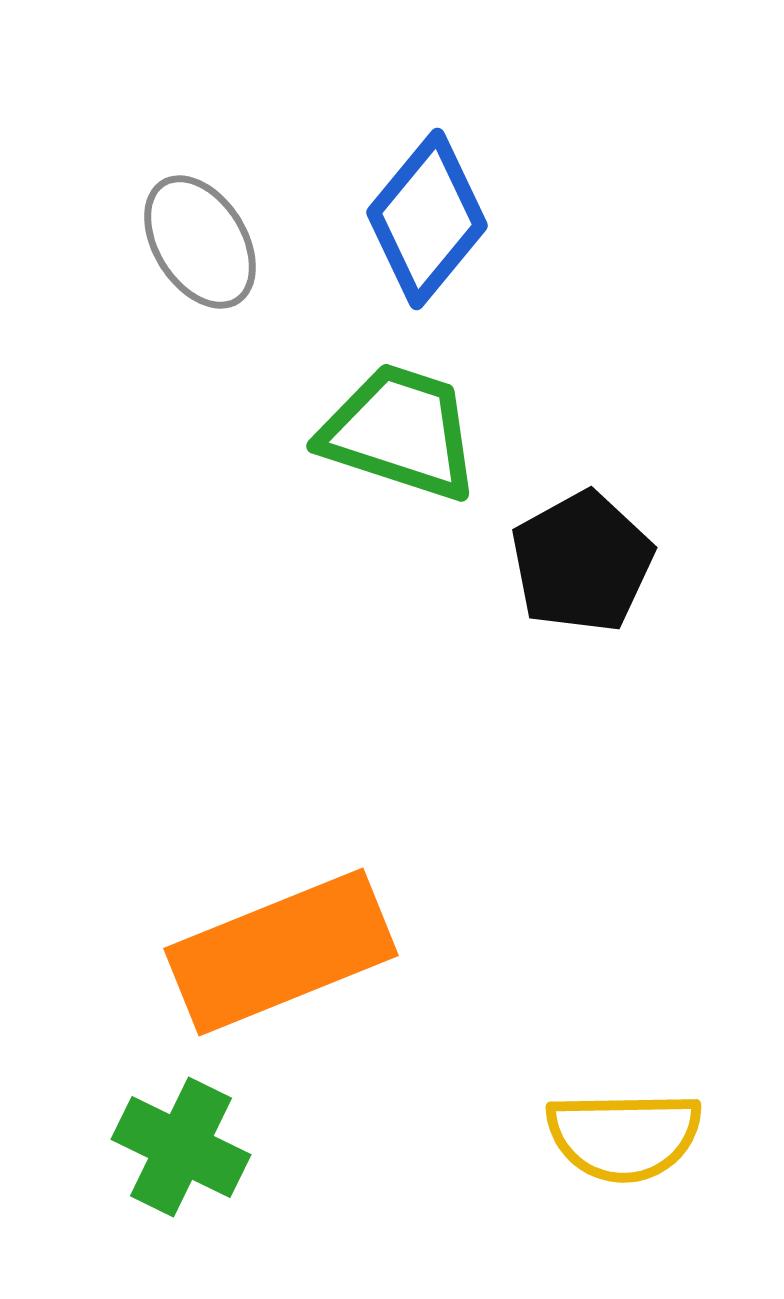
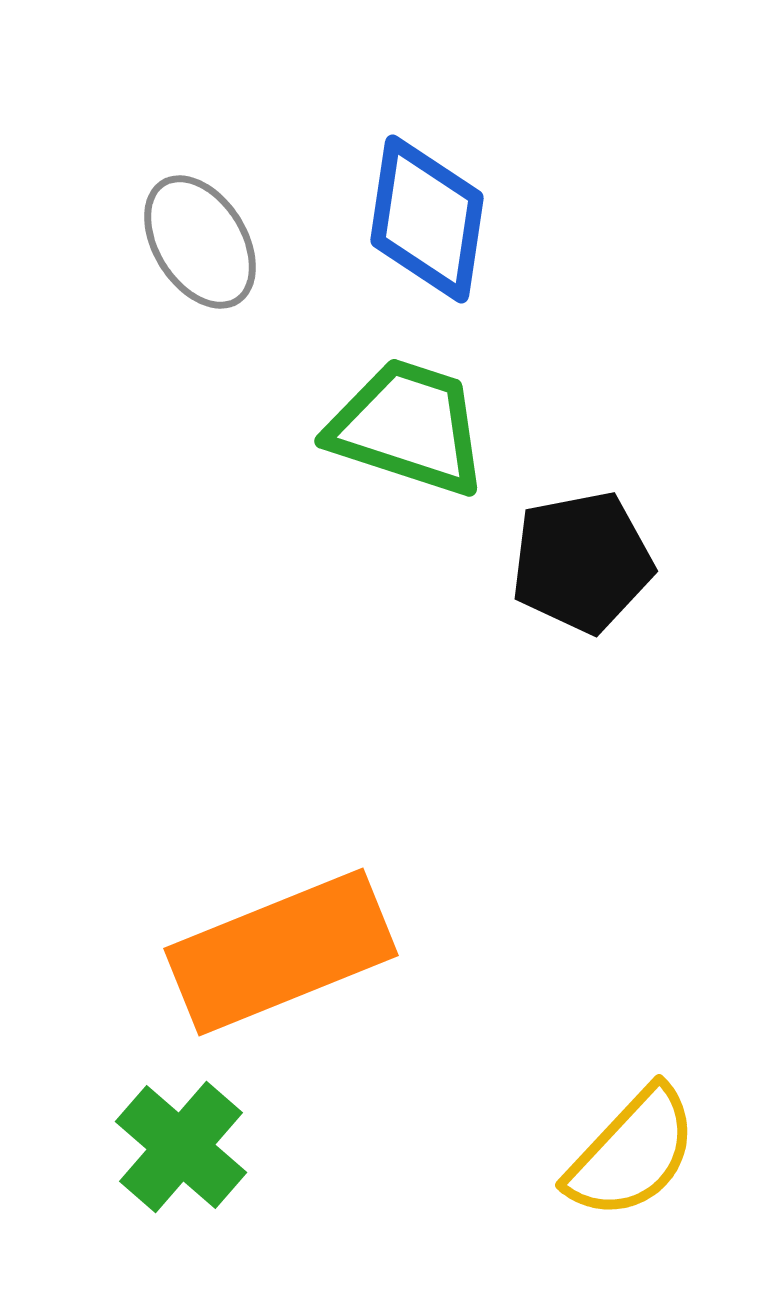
blue diamond: rotated 31 degrees counterclockwise
green trapezoid: moved 8 px right, 5 px up
black pentagon: rotated 18 degrees clockwise
yellow semicircle: moved 8 px right, 17 px down; rotated 46 degrees counterclockwise
green cross: rotated 15 degrees clockwise
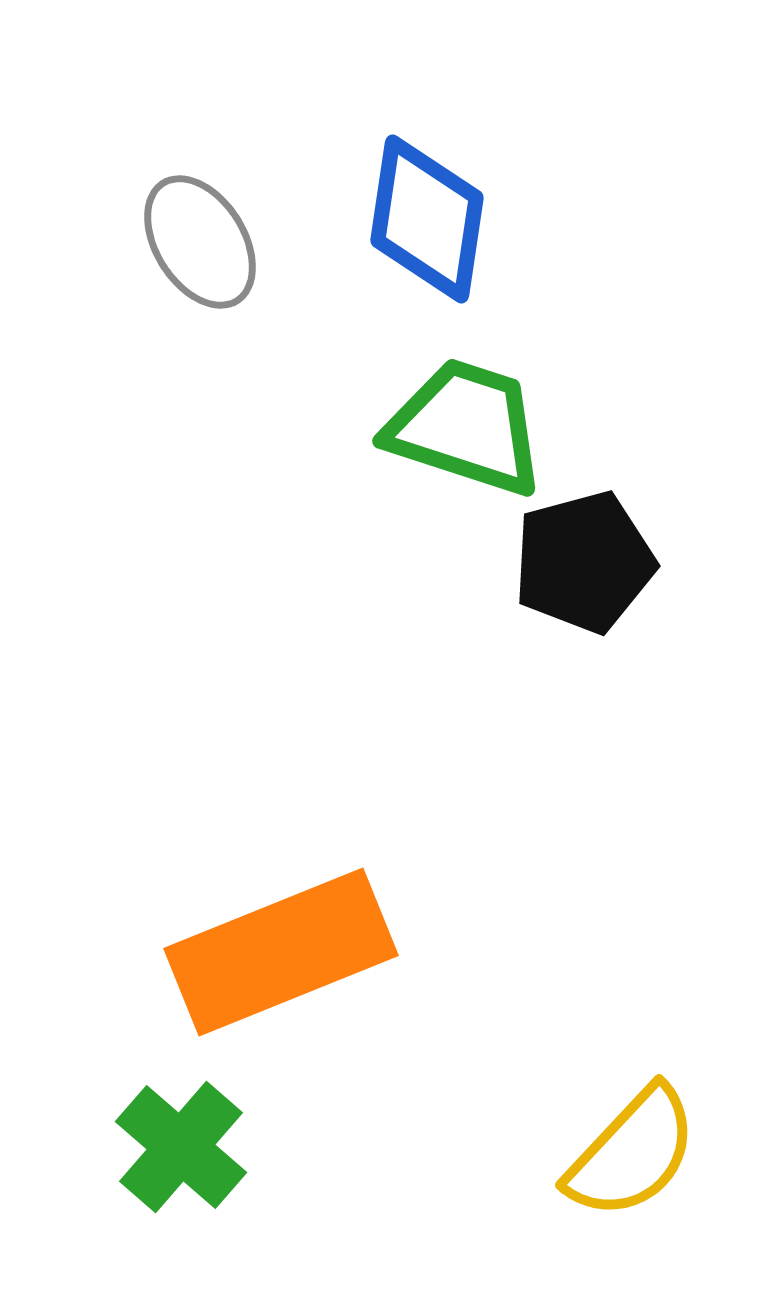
green trapezoid: moved 58 px right
black pentagon: moved 2 px right; rotated 4 degrees counterclockwise
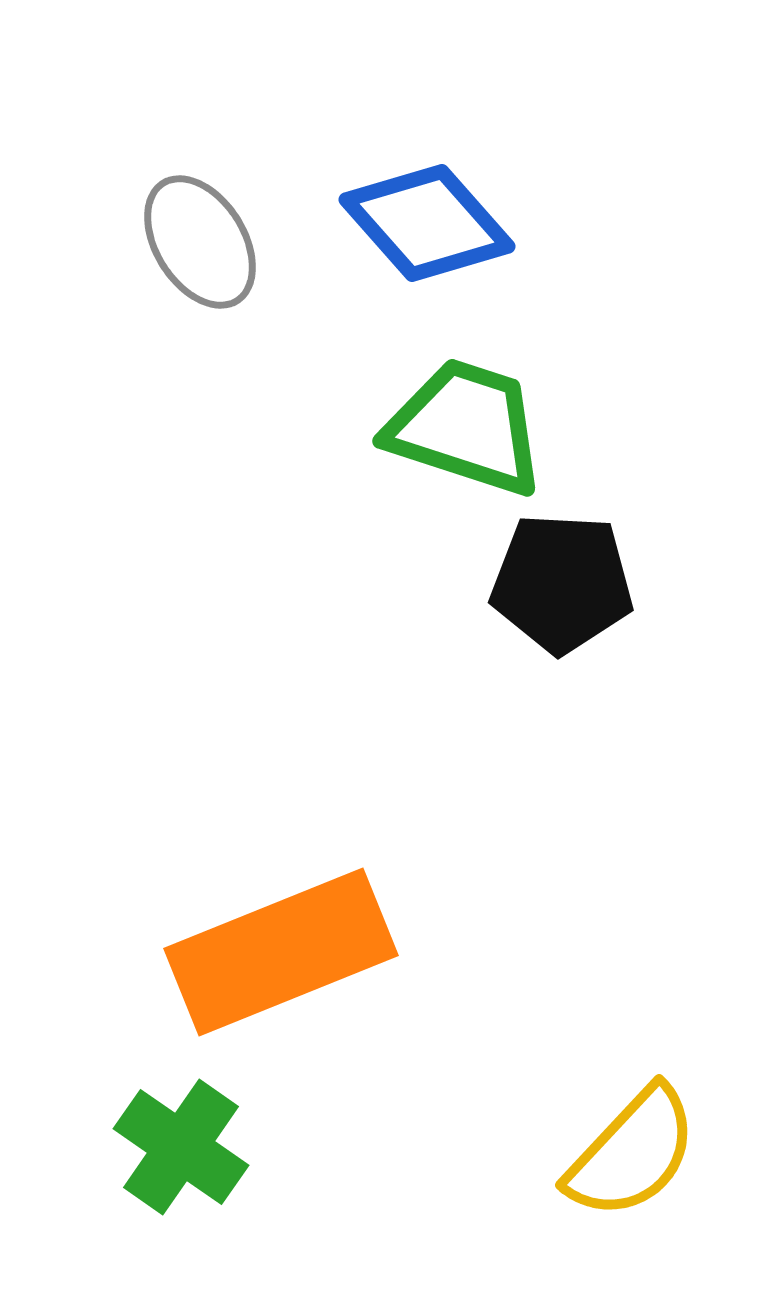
blue diamond: moved 4 px down; rotated 50 degrees counterclockwise
black pentagon: moved 22 px left, 21 px down; rotated 18 degrees clockwise
green cross: rotated 6 degrees counterclockwise
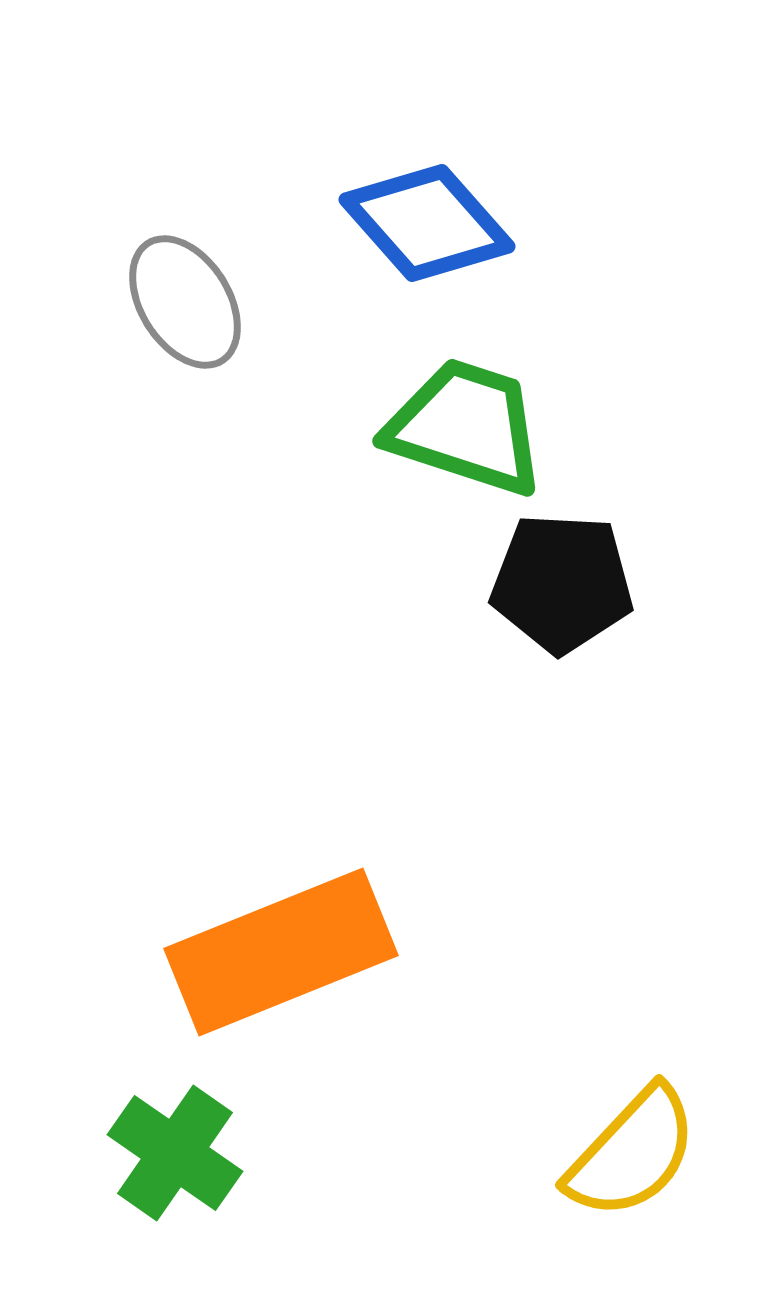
gray ellipse: moved 15 px left, 60 px down
green cross: moved 6 px left, 6 px down
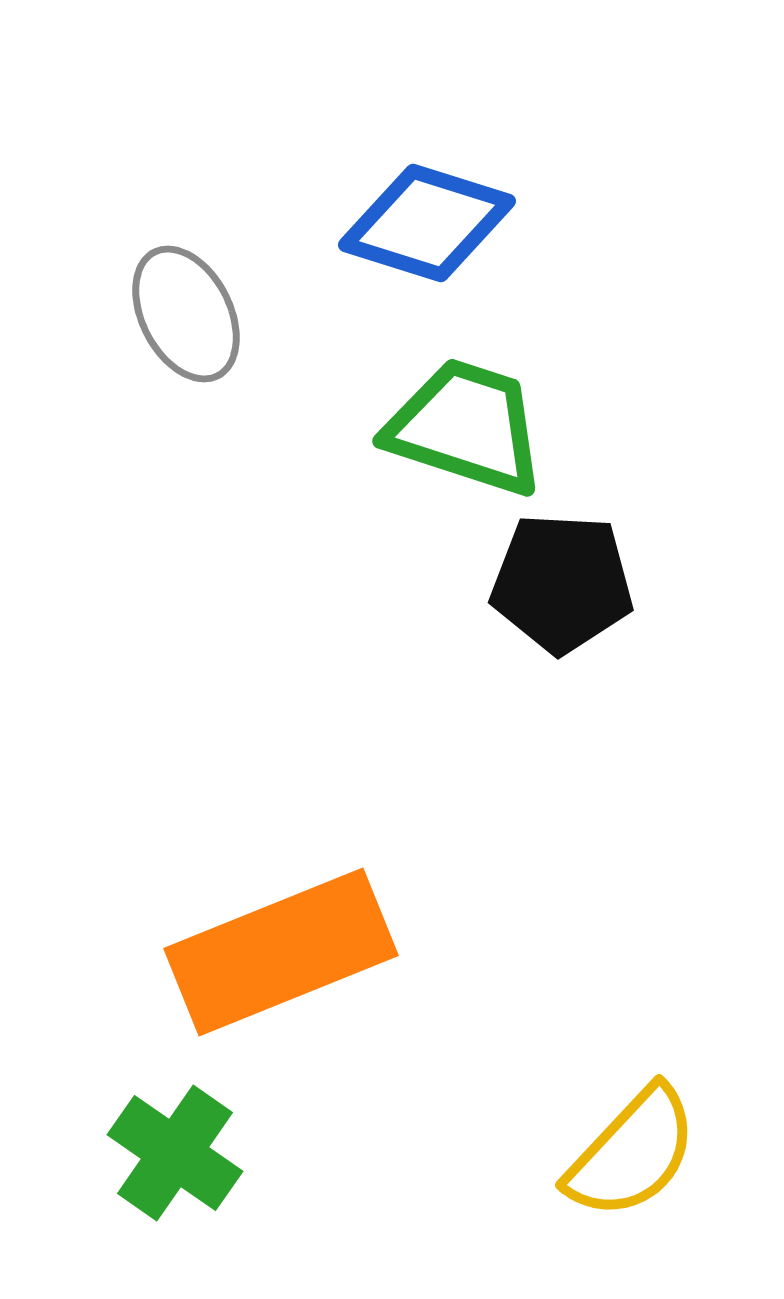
blue diamond: rotated 31 degrees counterclockwise
gray ellipse: moved 1 px right, 12 px down; rotated 5 degrees clockwise
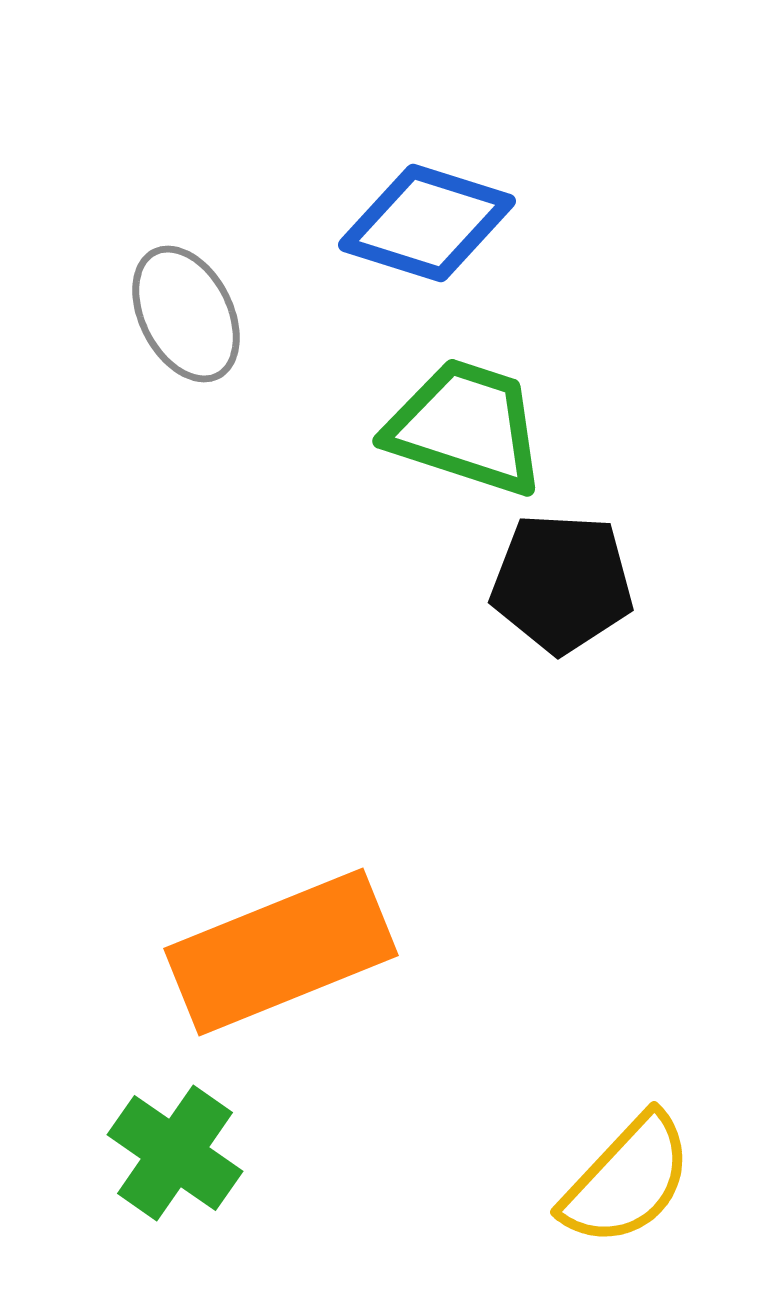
yellow semicircle: moved 5 px left, 27 px down
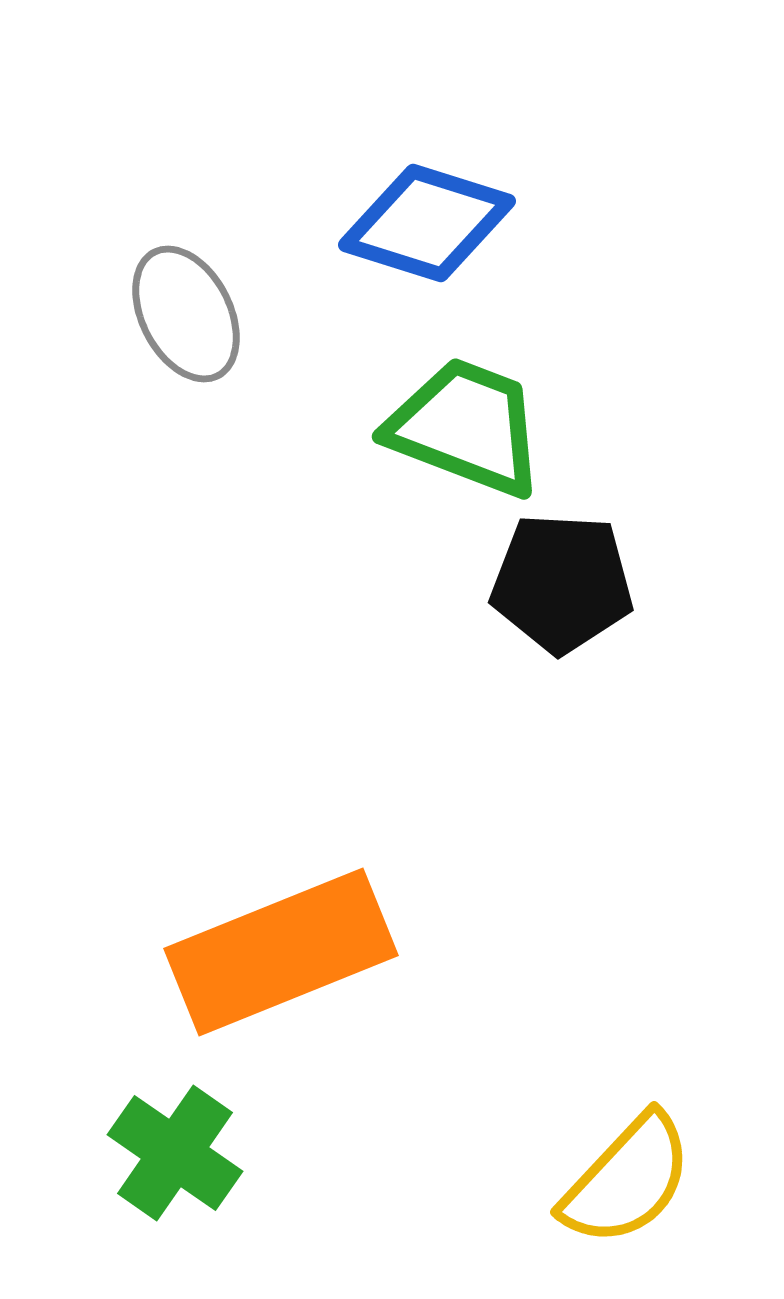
green trapezoid: rotated 3 degrees clockwise
